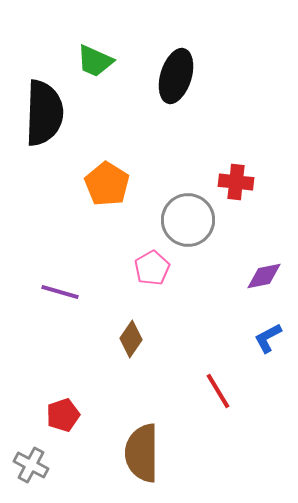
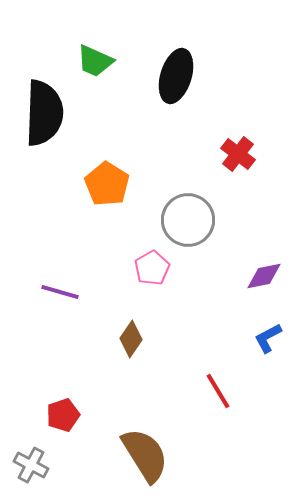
red cross: moved 2 px right, 28 px up; rotated 32 degrees clockwise
brown semicircle: moved 3 px right, 2 px down; rotated 148 degrees clockwise
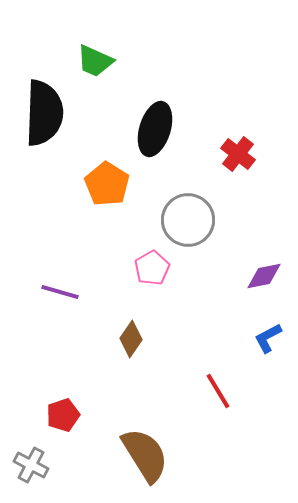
black ellipse: moved 21 px left, 53 px down
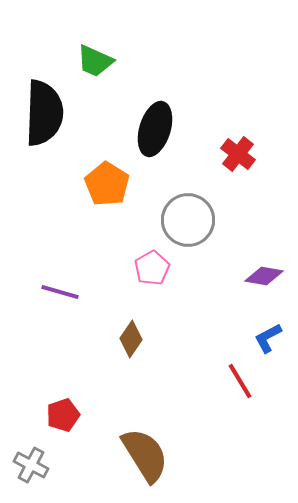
purple diamond: rotated 21 degrees clockwise
red line: moved 22 px right, 10 px up
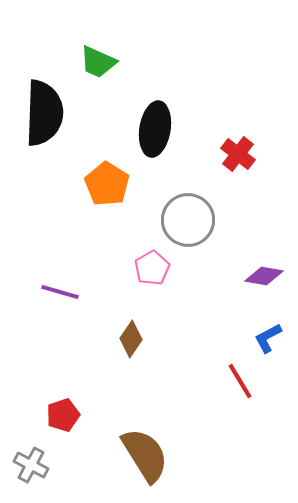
green trapezoid: moved 3 px right, 1 px down
black ellipse: rotated 8 degrees counterclockwise
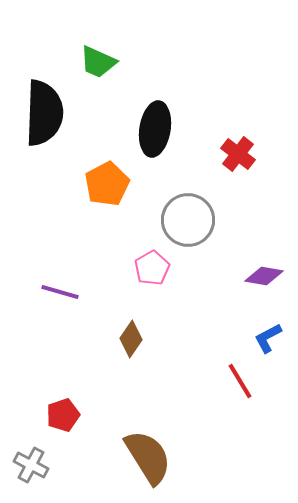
orange pentagon: rotated 12 degrees clockwise
brown semicircle: moved 3 px right, 2 px down
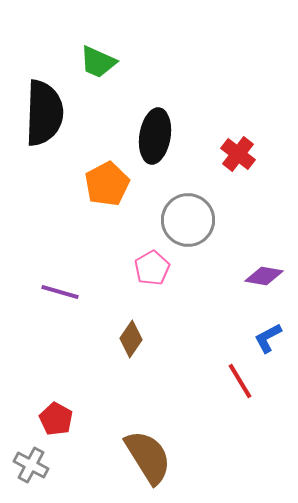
black ellipse: moved 7 px down
red pentagon: moved 7 px left, 4 px down; rotated 24 degrees counterclockwise
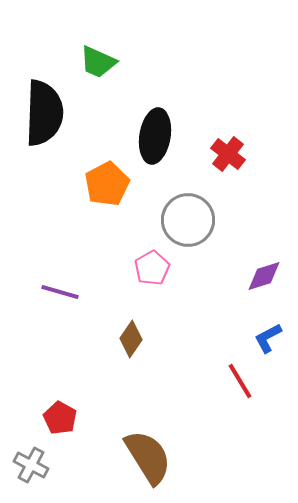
red cross: moved 10 px left
purple diamond: rotated 27 degrees counterclockwise
red pentagon: moved 4 px right, 1 px up
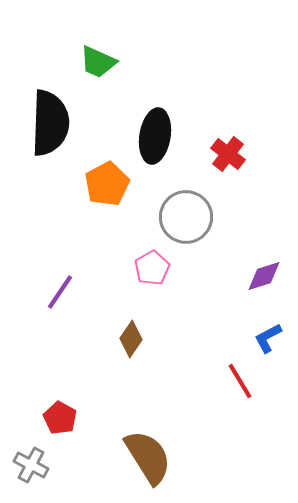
black semicircle: moved 6 px right, 10 px down
gray circle: moved 2 px left, 3 px up
purple line: rotated 72 degrees counterclockwise
